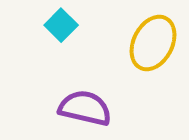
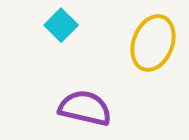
yellow ellipse: rotated 6 degrees counterclockwise
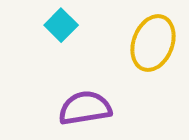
purple semicircle: rotated 22 degrees counterclockwise
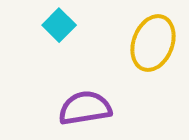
cyan square: moved 2 px left
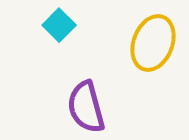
purple semicircle: moved 1 px right, 1 px up; rotated 96 degrees counterclockwise
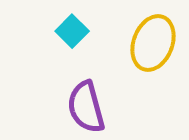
cyan square: moved 13 px right, 6 px down
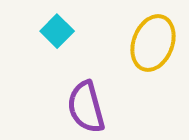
cyan square: moved 15 px left
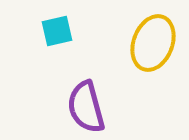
cyan square: rotated 32 degrees clockwise
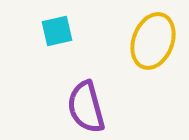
yellow ellipse: moved 2 px up
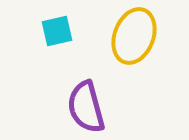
yellow ellipse: moved 19 px left, 5 px up
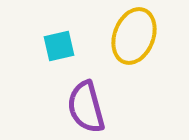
cyan square: moved 2 px right, 15 px down
